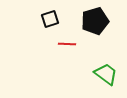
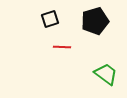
red line: moved 5 px left, 3 px down
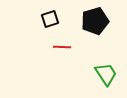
green trapezoid: rotated 20 degrees clockwise
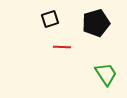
black pentagon: moved 1 px right, 2 px down
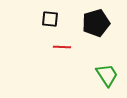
black square: rotated 24 degrees clockwise
green trapezoid: moved 1 px right, 1 px down
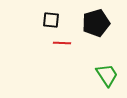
black square: moved 1 px right, 1 px down
red line: moved 4 px up
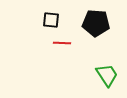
black pentagon: rotated 20 degrees clockwise
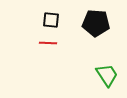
red line: moved 14 px left
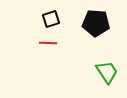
black square: moved 1 px up; rotated 24 degrees counterclockwise
green trapezoid: moved 3 px up
